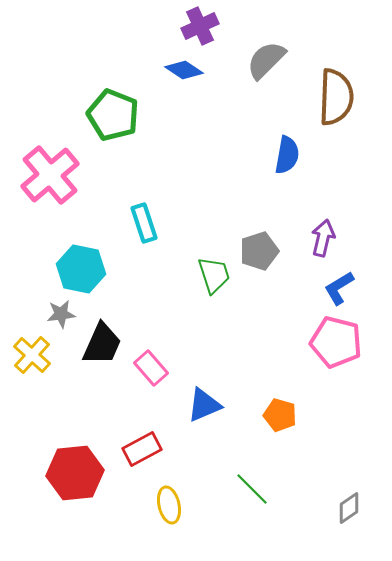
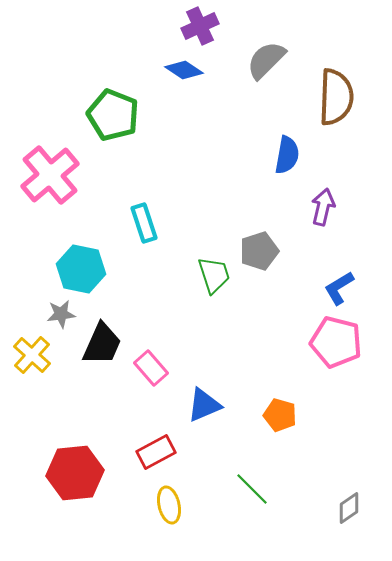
purple arrow: moved 31 px up
red rectangle: moved 14 px right, 3 px down
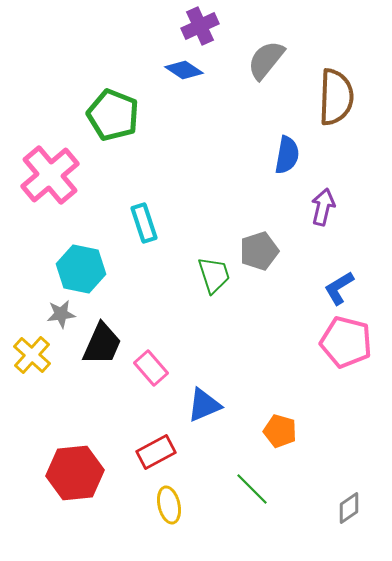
gray semicircle: rotated 6 degrees counterclockwise
pink pentagon: moved 10 px right
orange pentagon: moved 16 px down
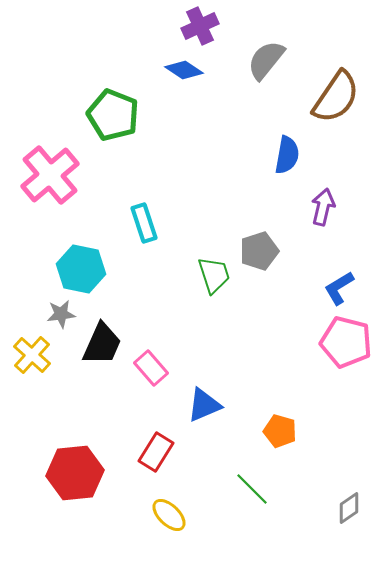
brown semicircle: rotated 32 degrees clockwise
red rectangle: rotated 30 degrees counterclockwise
yellow ellipse: moved 10 px down; rotated 33 degrees counterclockwise
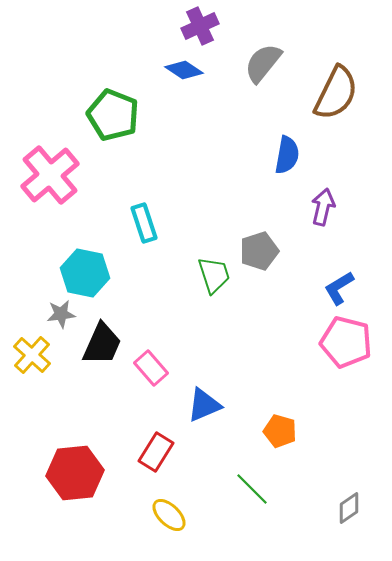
gray semicircle: moved 3 px left, 3 px down
brown semicircle: moved 4 px up; rotated 8 degrees counterclockwise
cyan hexagon: moved 4 px right, 4 px down
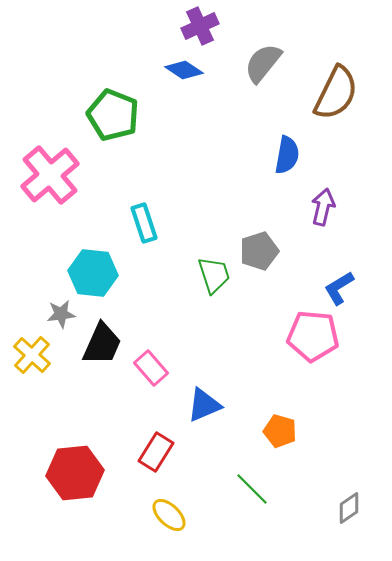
cyan hexagon: moved 8 px right; rotated 6 degrees counterclockwise
pink pentagon: moved 33 px left, 6 px up; rotated 9 degrees counterclockwise
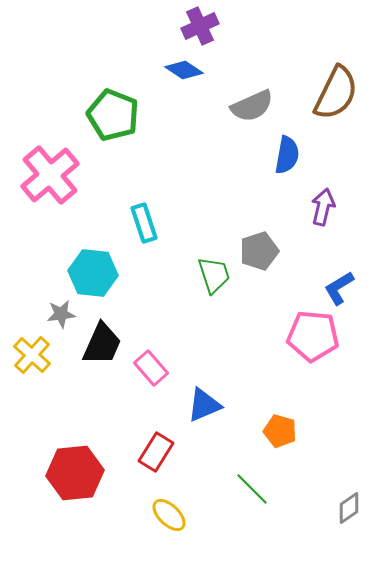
gray semicircle: moved 11 px left, 43 px down; rotated 153 degrees counterclockwise
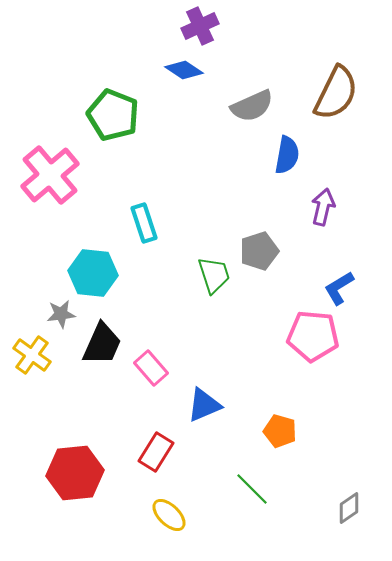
yellow cross: rotated 6 degrees counterclockwise
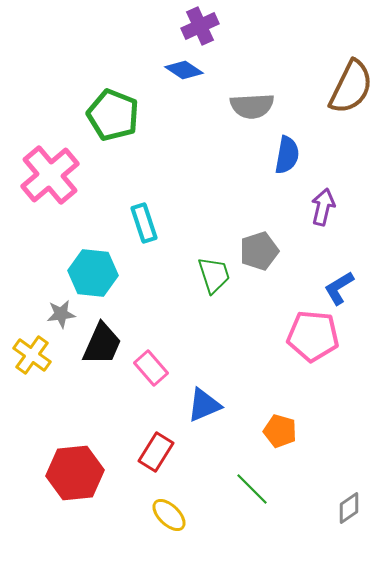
brown semicircle: moved 15 px right, 6 px up
gray semicircle: rotated 21 degrees clockwise
